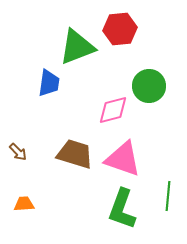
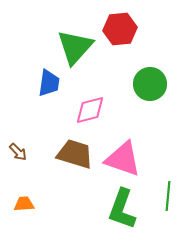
green triangle: moved 2 px left; rotated 27 degrees counterclockwise
green circle: moved 1 px right, 2 px up
pink diamond: moved 23 px left
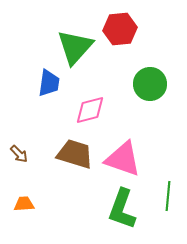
brown arrow: moved 1 px right, 2 px down
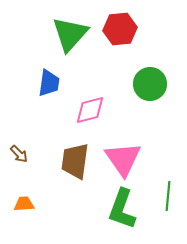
green triangle: moved 5 px left, 13 px up
brown trapezoid: moved 7 px down; rotated 99 degrees counterclockwise
pink triangle: rotated 36 degrees clockwise
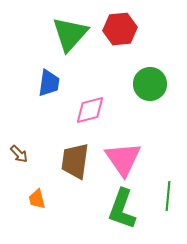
orange trapezoid: moved 13 px right, 5 px up; rotated 100 degrees counterclockwise
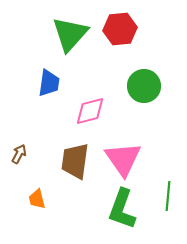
green circle: moved 6 px left, 2 px down
pink diamond: moved 1 px down
brown arrow: rotated 108 degrees counterclockwise
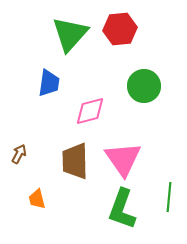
brown trapezoid: rotated 9 degrees counterclockwise
green line: moved 1 px right, 1 px down
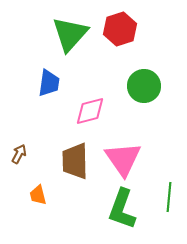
red hexagon: rotated 12 degrees counterclockwise
orange trapezoid: moved 1 px right, 4 px up
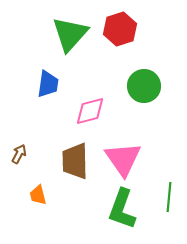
blue trapezoid: moved 1 px left, 1 px down
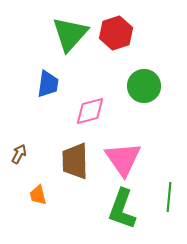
red hexagon: moved 4 px left, 4 px down
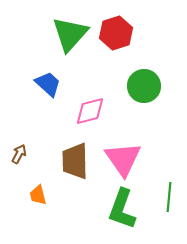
blue trapezoid: rotated 56 degrees counterclockwise
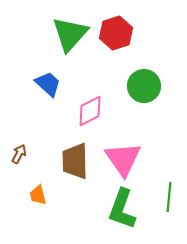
pink diamond: rotated 12 degrees counterclockwise
